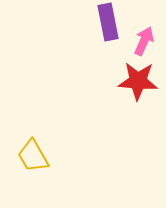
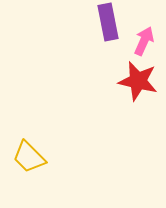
red star: rotated 9 degrees clockwise
yellow trapezoid: moved 4 px left, 1 px down; rotated 15 degrees counterclockwise
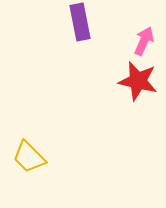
purple rectangle: moved 28 px left
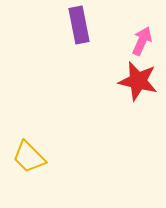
purple rectangle: moved 1 px left, 3 px down
pink arrow: moved 2 px left
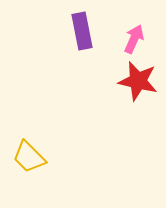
purple rectangle: moved 3 px right, 6 px down
pink arrow: moved 8 px left, 2 px up
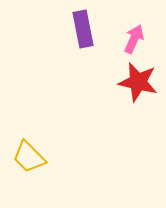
purple rectangle: moved 1 px right, 2 px up
red star: moved 1 px down
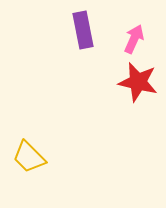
purple rectangle: moved 1 px down
